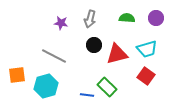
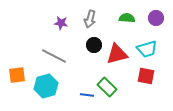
red square: rotated 24 degrees counterclockwise
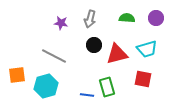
red square: moved 3 px left, 3 px down
green rectangle: rotated 30 degrees clockwise
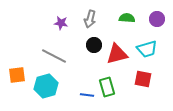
purple circle: moved 1 px right, 1 px down
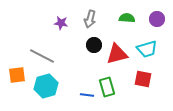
gray line: moved 12 px left
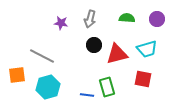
cyan hexagon: moved 2 px right, 1 px down
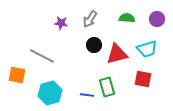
gray arrow: rotated 18 degrees clockwise
orange square: rotated 18 degrees clockwise
cyan hexagon: moved 2 px right, 6 px down
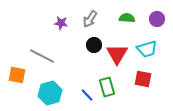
red triangle: rotated 45 degrees counterclockwise
blue line: rotated 40 degrees clockwise
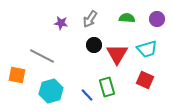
red square: moved 2 px right, 1 px down; rotated 12 degrees clockwise
cyan hexagon: moved 1 px right, 2 px up
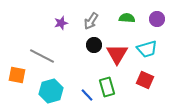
gray arrow: moved 1 px right, 2 px down
purple star: rotated 24 degrees counterclockwise
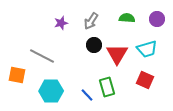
cyan hexagon: rotated 15 degrees clockwise
